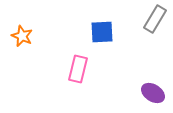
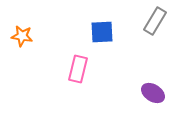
gray rectangle: moved 2 px down
orange star: rotated 15 degrees counterclockwise
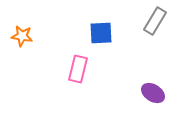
blue square: moved 1 px left, 1 px down
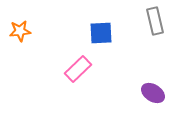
gray rectangle: rotated 44 degrees counterclockwise
orange star: moved 2 px left, 5 px up; rotated 15 degrees counterclockwise
pink rectangle: rotated 32 degrees clockwise
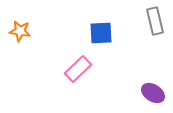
orange star: rotated 15 degrees clockwise
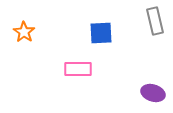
orange star: moved 4 px right, 1 px down; rotated 25 degrees clockwise
pink rectangle: rotated 44 degrees clockwise
purple ellipse: rotated 15 degrees counterclockwise
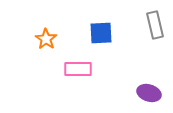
gray rectangle: moved 4 px down
orange star: moved 22 px right, 7 px down
purple ellipse: moved 4 px left
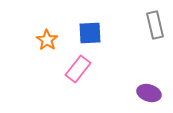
blue square: moved 11 px left
orange star: moved 1 px right, 1 px down
pink rectangle: rotated 52 degrees counterclockwise
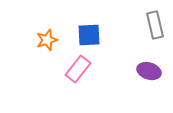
blue square: moved 1 px left, 2 px down
orange star: rotated 20 degrees clockwise
purple ellipse: moved 22 px up
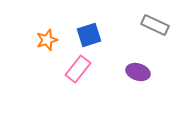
gray rectangle: rotated 52 degrees counterclockwise
blue square: rotated 15 degrees counterclockwise
purple ellipse: moved 11 px left, 1 px down
